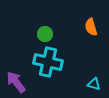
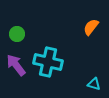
orange semicircle: rotated 54 degrees clockwise
green circle: moved 28 px left
purple arrow: moved 17 px up
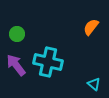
cyan triangle: rotated 24 degrees clockwise
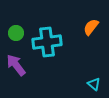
green circle: moved 1 px left, 1 px up
cyan cross: moved 1 px left, 20 px up; rotated 20 degrees counterclockwise
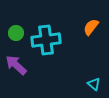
cyan cross: moved 1 px left, 2 px up
purple arrow: rotated 10 degrees counterclockwise
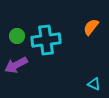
green circle: moved 1 px right, 3 px down
purple arrow: rotated 70 degrees counterclockwise
cyan triangle: rotated 16 degrees counterclockwise
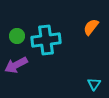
cyan triangle: rotated 40 degrees clockwise
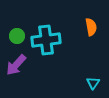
orange semicircle: rotated 132 degrees clockwise
purple arrow: rotated 20 degrees counterclockwise
cyan triangle: moved 1 px left, 1 px up
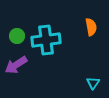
purple arrow: rotated 15 degrees clockwise
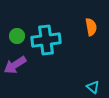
purple arrow: moved 1 px left
cyan triangle: moved 4 px down; rotated 24 degrees counterclockwise
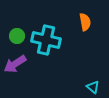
orange semicircle: moved 6 px left, 5 px up
cyan cross: rotated 20 degrees clockwise
purple arrow: moved 1 px up
